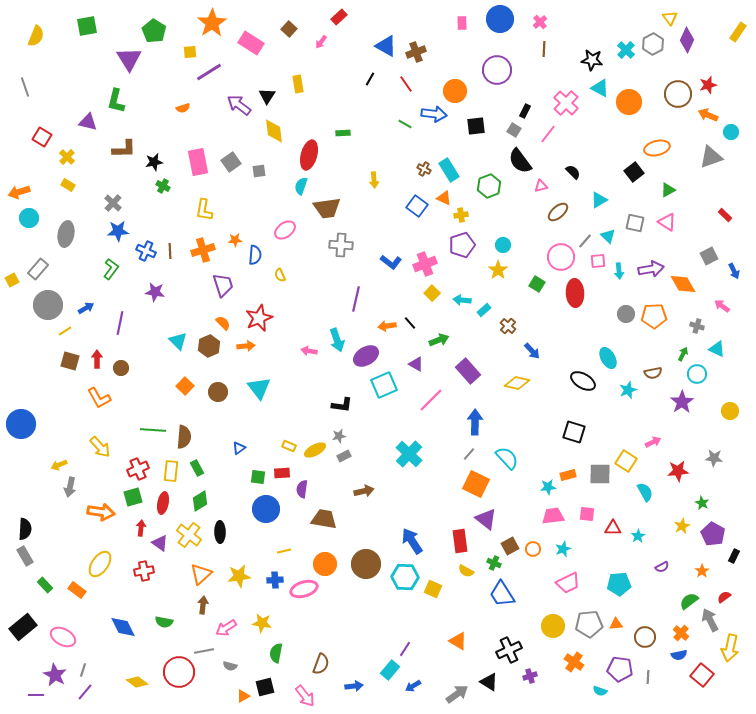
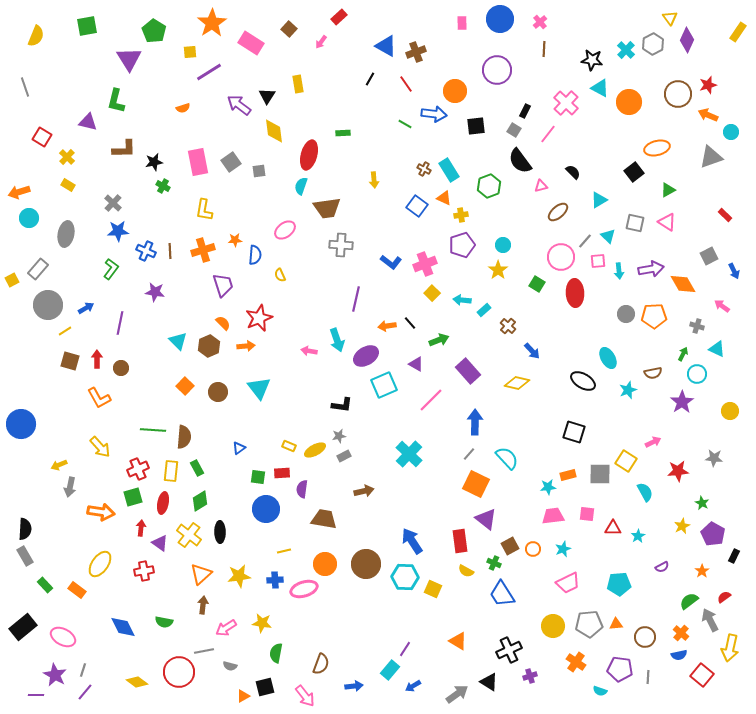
orange cross at (574, 662): moved 2 px right
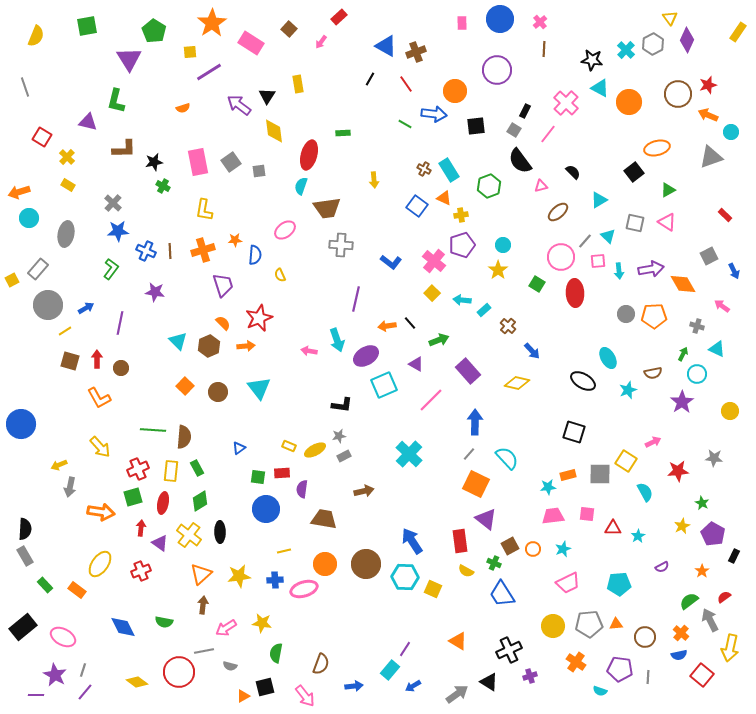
pink cross at (425, 264): moved 9 px right, 3 px up; rotated 30 degrees counterclockwise
red cross at (144, 571): moved 3 px left; rotated 12 degrees counterclockwise
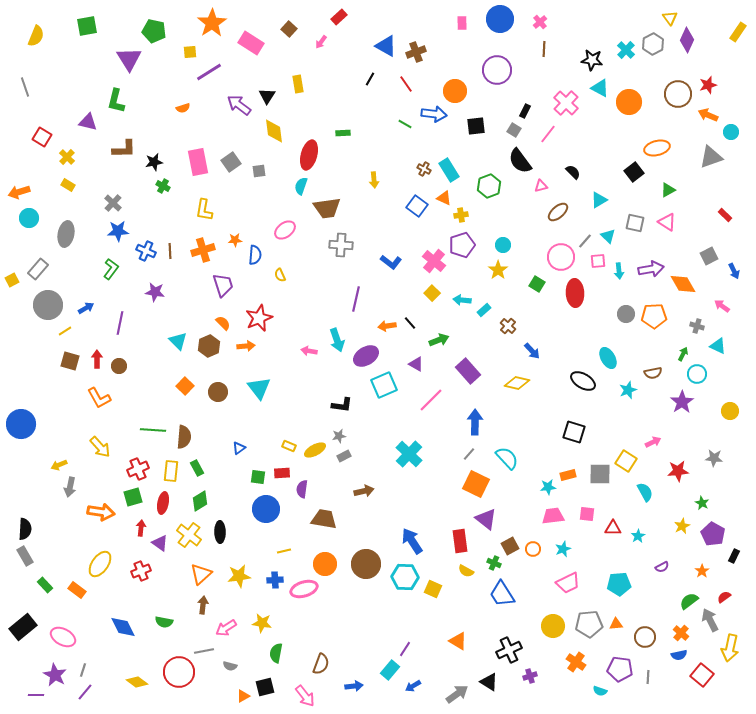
green pentagon at (154, 31): rotated 20 degrees counterclockwise
cyan triangle at (717, 349): moved 1 px right, 3 px up
brown circle at (121, 368): moved 2 px left, 2 px up
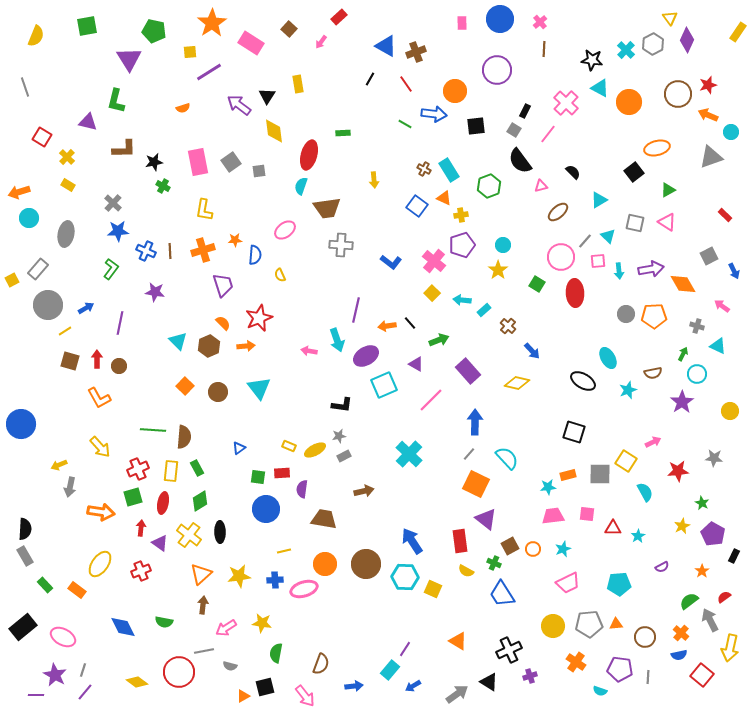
purple line at (356, 299): moved 11 px down
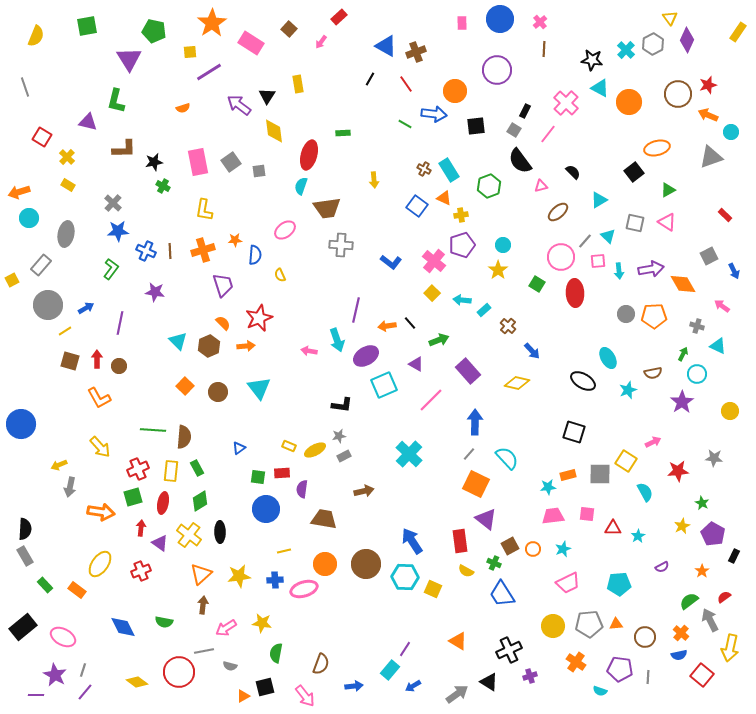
gray rectangle at (38, 269): moved 3 px right, 4 px up
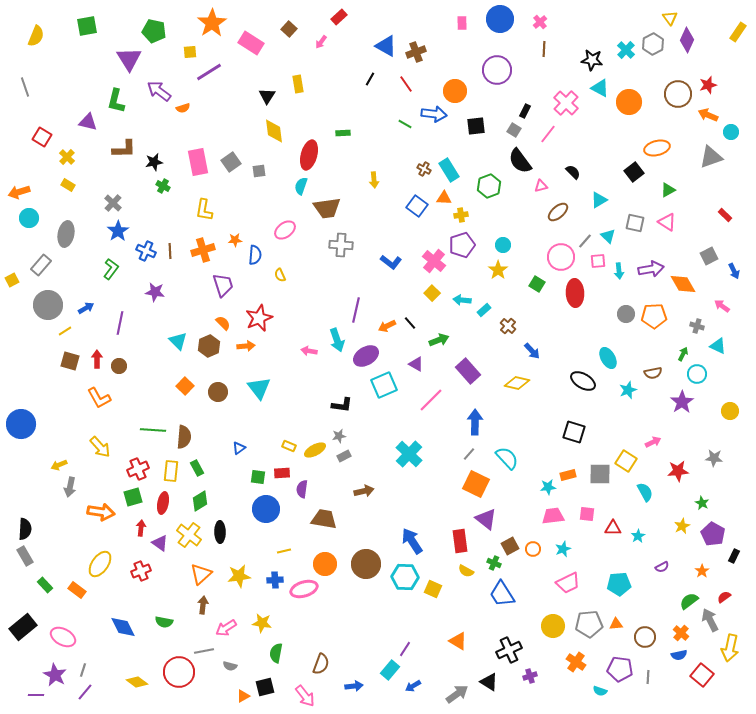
purple arrow at (239, 105): moved 80 px left, 14 px up
orange triangle at (444, 198): rotated 21 degrees counterclockwise
blue star at (118, 231): rotated 30 degrees counterclockwise
orange arrow at (387, 326): rotated 18 degrees counterclockwise
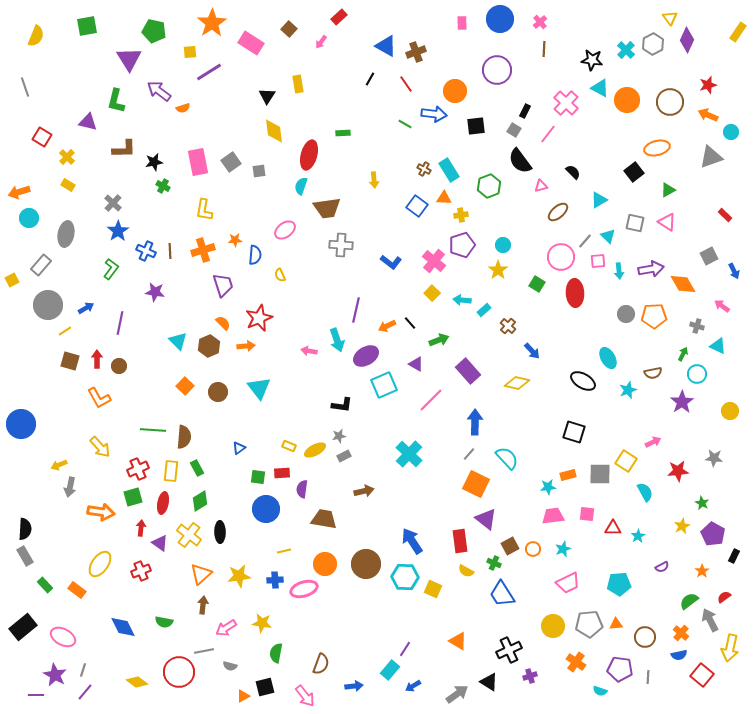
brown circle at (678, 94): moved 8 px left, 8 px down
orange circle at (629, 102): moved 2 px left, 2 px up
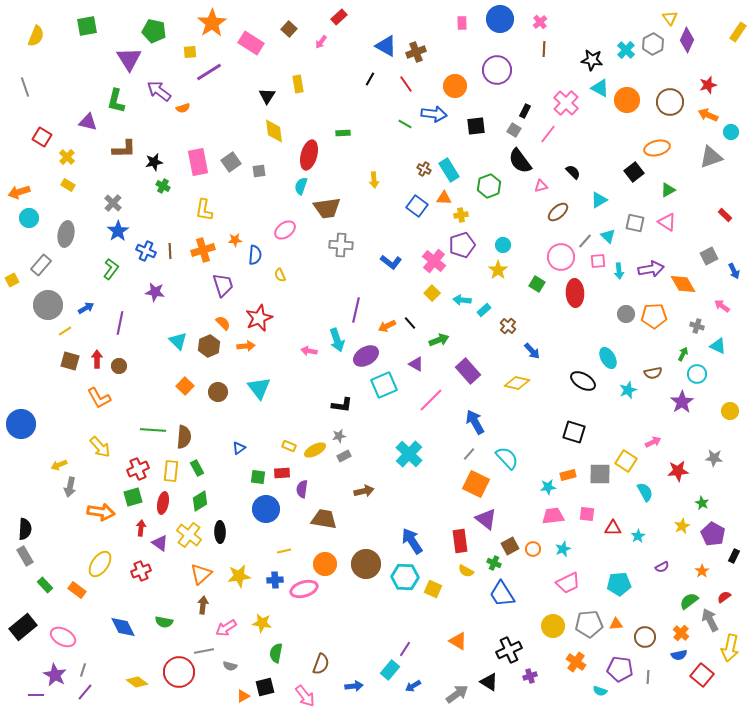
orange circle at (455, 91): moved 5 px up
blue arrow at (475, 422): rotated 30 degrees counterclockwise
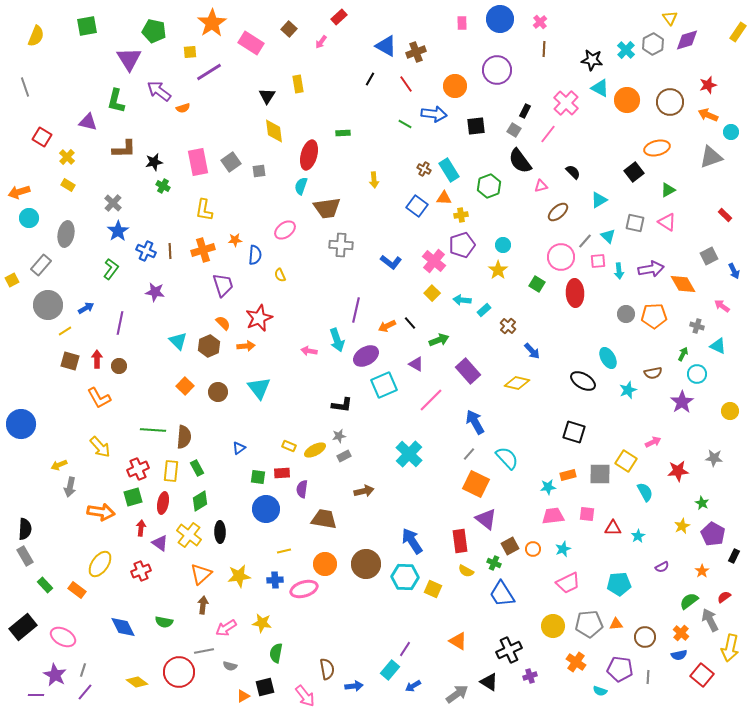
purple diamond at (687, 40): rotated 50 degrees clockwise
brown semicircle at (321, 664): moved 6 px right, 5 px down; rotated 30 degrees counterclockwise
